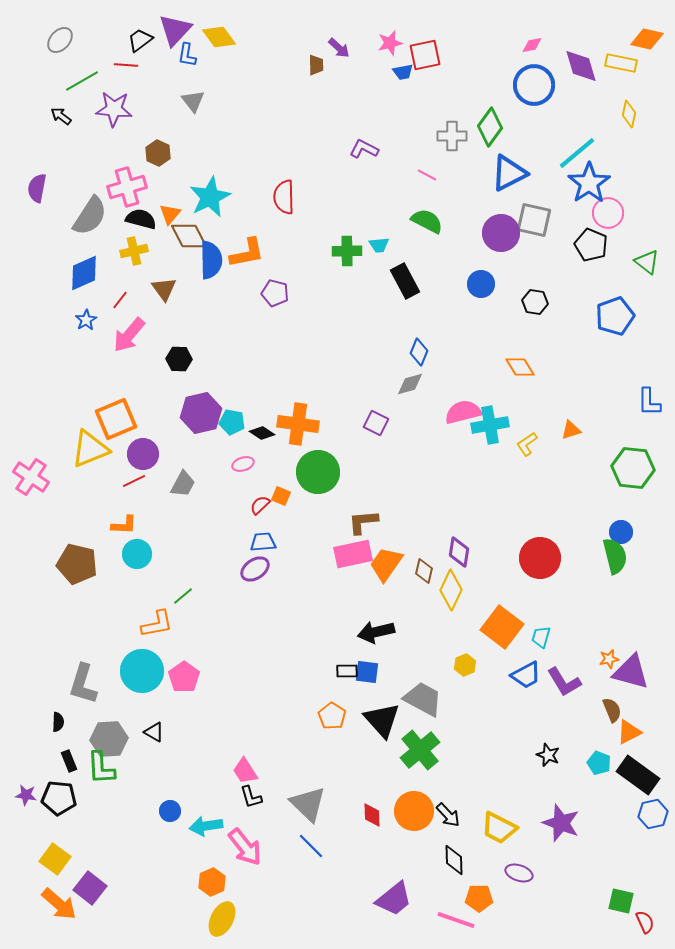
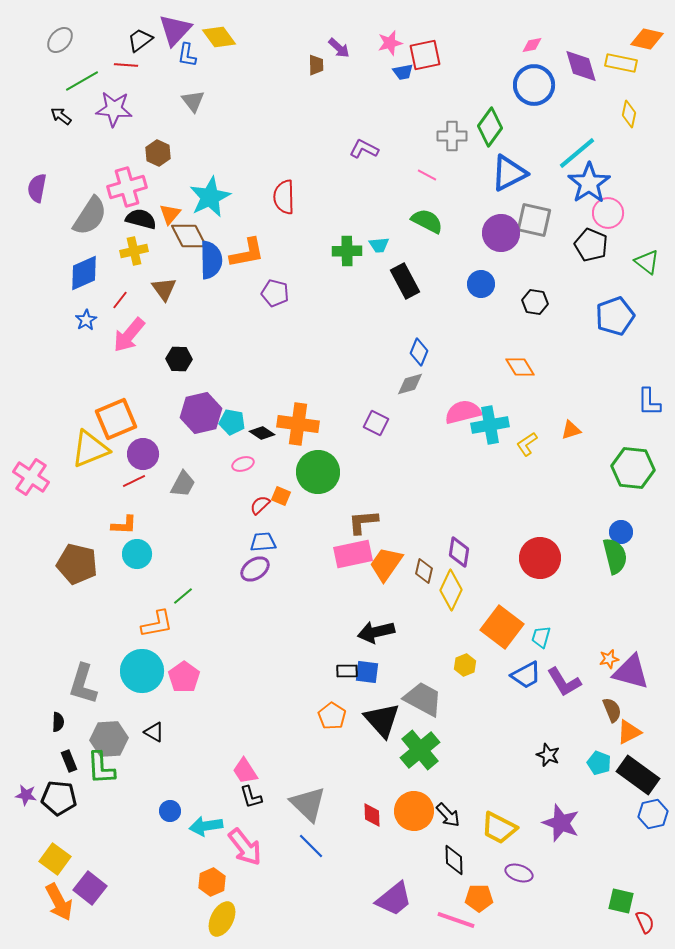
orange arrow at (59, 904): moved 2 px up; rotated 21 degrees clockwise
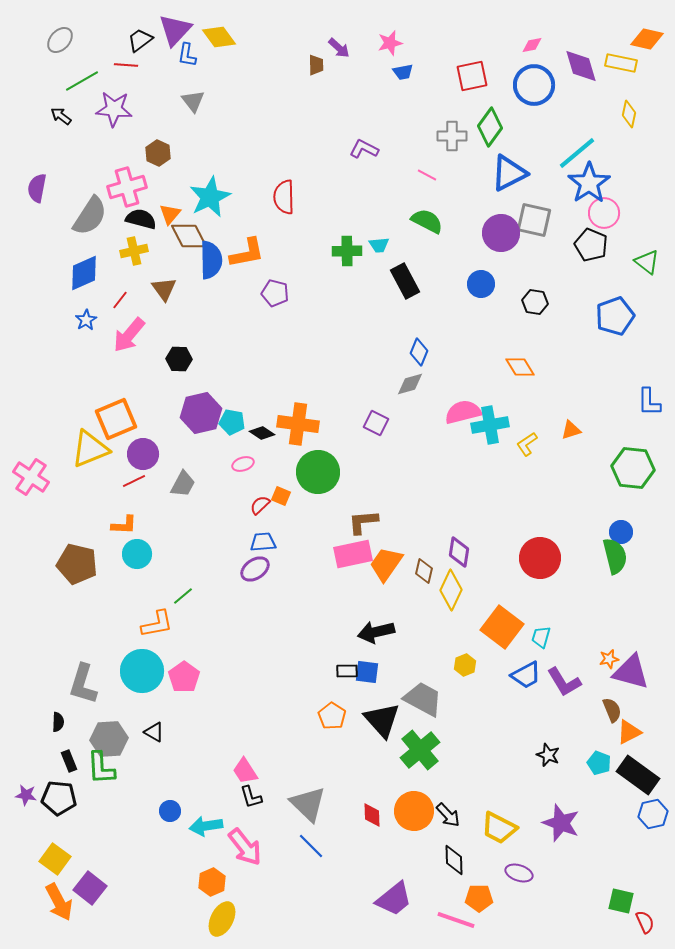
red square at (425, 55): moved 47 px right, 21 px down
pink circle at (608, 213): moved 4 px left
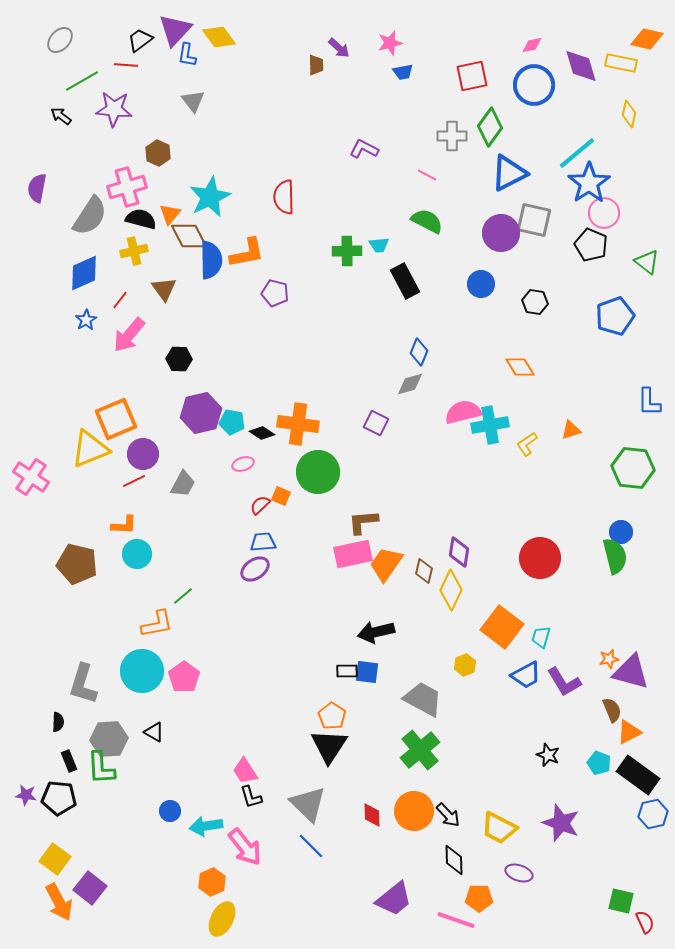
black triangle at (382, 720): moved 53 px left, 26 px down; rotated 15 degrees clockwise
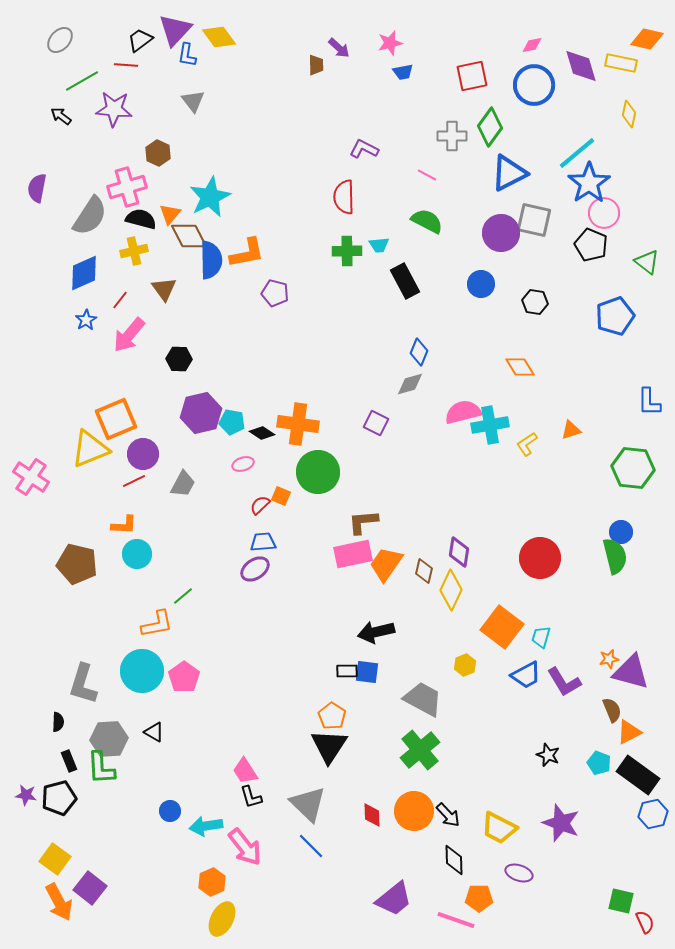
red semicircle at (284, 197): moved 60 px right
black pentagon at (59, 798): rotated 20 degrees counterclockwise
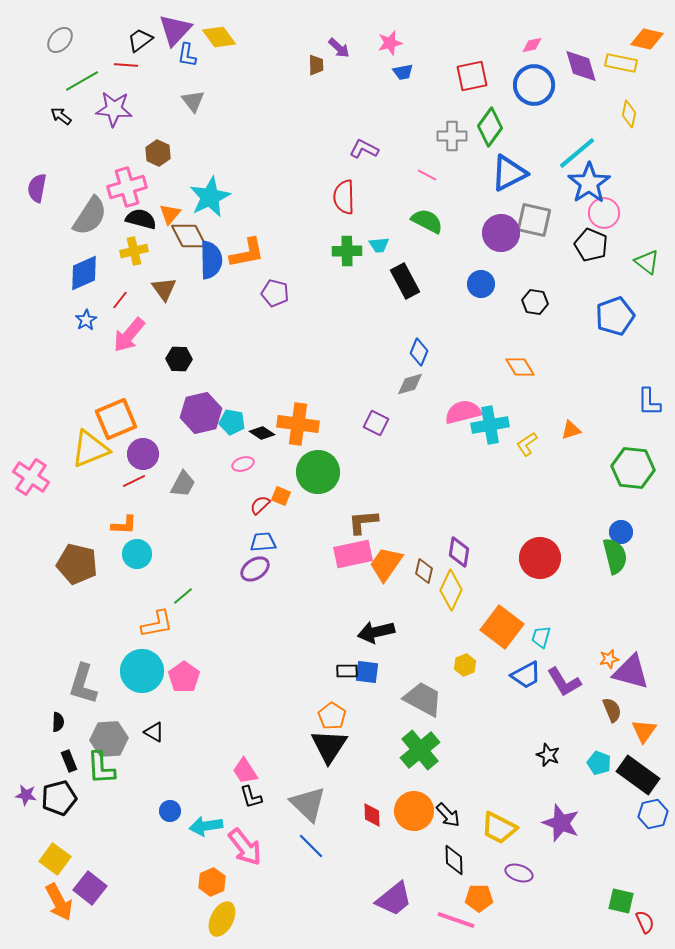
orange triangle at (629, 732): moved 15 px right, 1 px up; rotated 28 degrees counterclockwise
